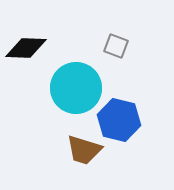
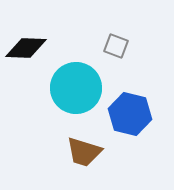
blue hexagon: moved 11 px right, 6 px up
brown trapezoid: moved 2 px down
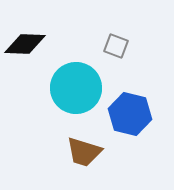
black diamond: moved 1 px left, 4 px up
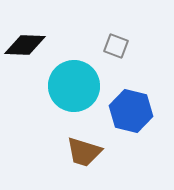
black diamond: moved 1 px down
cyan circle: moved 2 px left, 2 px up
blue hexagon: moved 1 px right, 3 px up
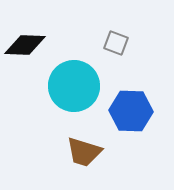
gray square: moved 3 px up
blue hexagon: rotated 12 degrees counterclockwise
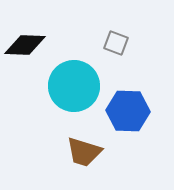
blue hexagon: moved 3 px left
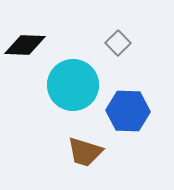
gray square: moved 2 px right; rotated 25 degrees clockwise
cyan circle: moved 1 px left, 1 px up
brown trapezoid: moved 1 px right
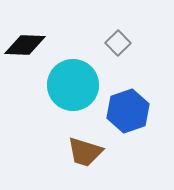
blue hexagon: rotated 21 degrees counterclockwise
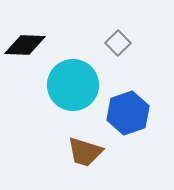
blue hexagon: moved 2 px down
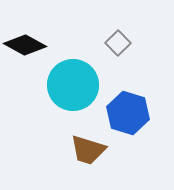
black diamond: rotated 27 degrees clockwise
blue hexagon: rotated 24 degrees counterclockwise
brown trapezoid: moved 3 px right, 2 px up
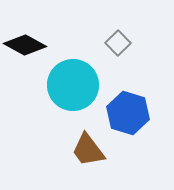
brown trapezoid: rotated 36 degrees clockwise
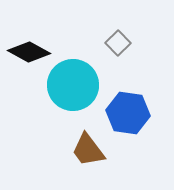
black diamond: moved 4 px right, 7 px down
blue hexagon: rotated 9 degrees counterclockwise
